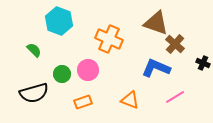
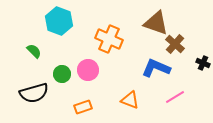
green semicircle: moved 1 px down
orange rectangle: moved 5 px down
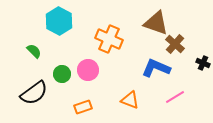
cyan hexagon: rotated 8 degrees clockwise
black semicircle: rotated 20 degrees counterclockwise
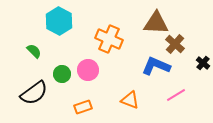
brown triangle: rotated 16 degrees counterclockwise
black cross: rotated 16 degrees clockwise
blue L-shape: moved 2 px up
pink line: moved 1 px right, 2 px up
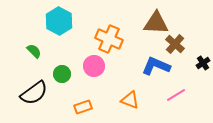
black cross: rotated 16 degrees clockwise
pink circle: moved 6 px right, 4 px up
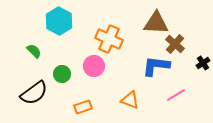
blue L-shape: rotated 16 degrees counterclockwise
